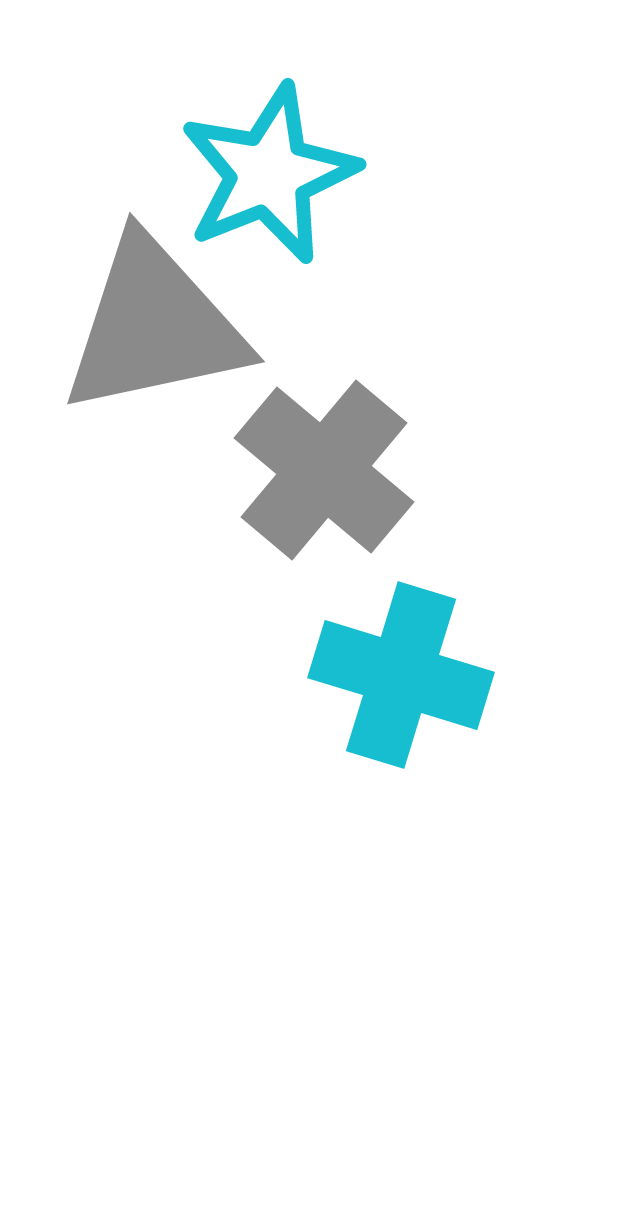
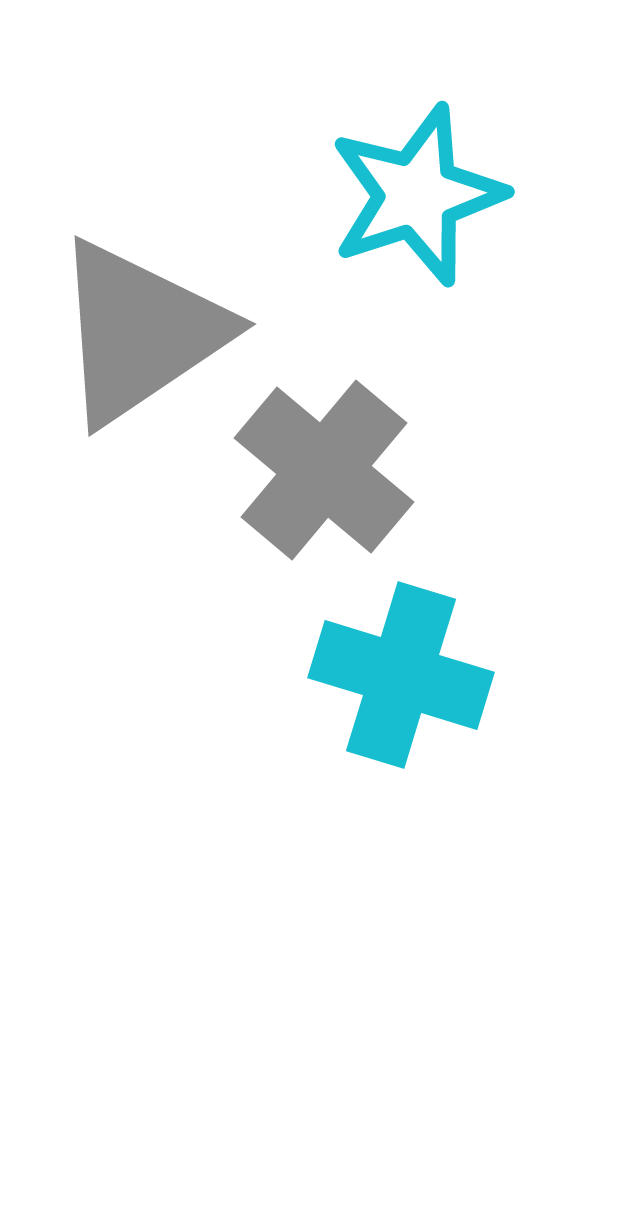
cyan star: moved 148 px right, 21 px down; rotated 4 degrees clockwise
gray triangle: moved 14 px left, 6 px down; rotated 22 degrees counterclockwise
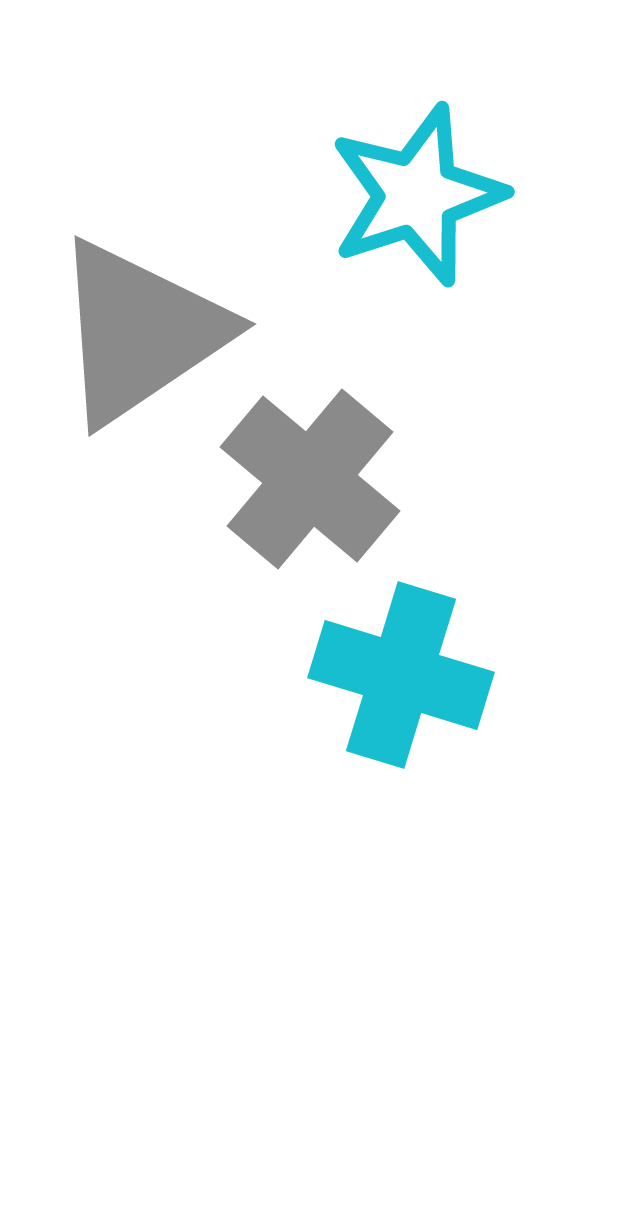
gray cross: moved 14 px left, 9 px down
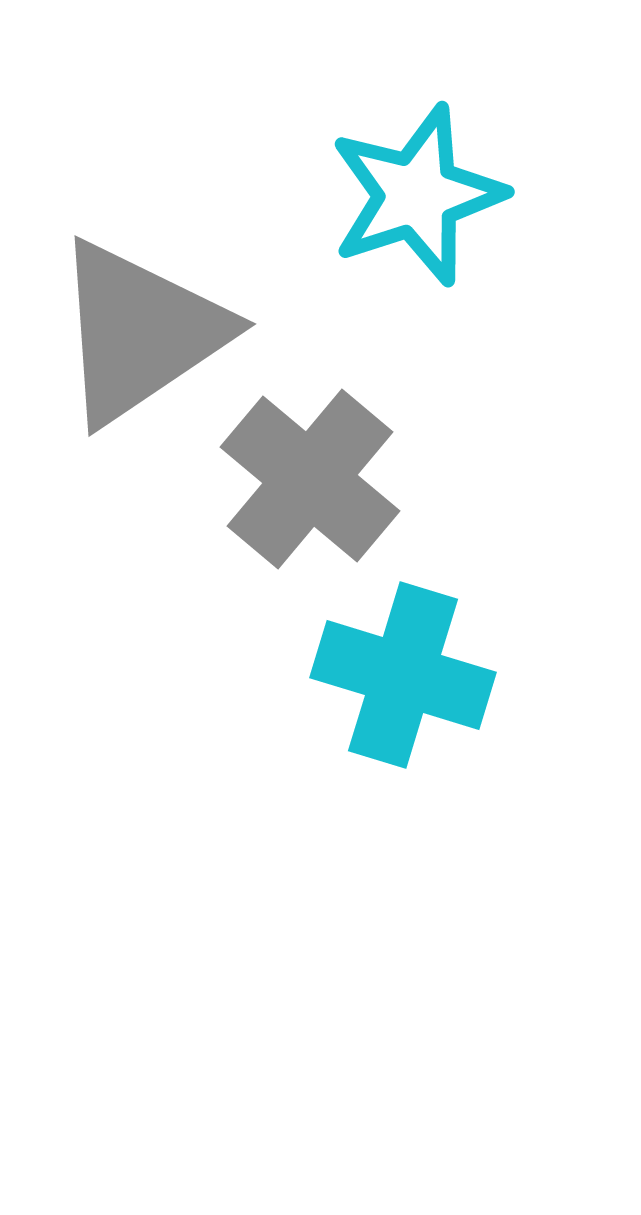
cyan cross: moved 2 px right
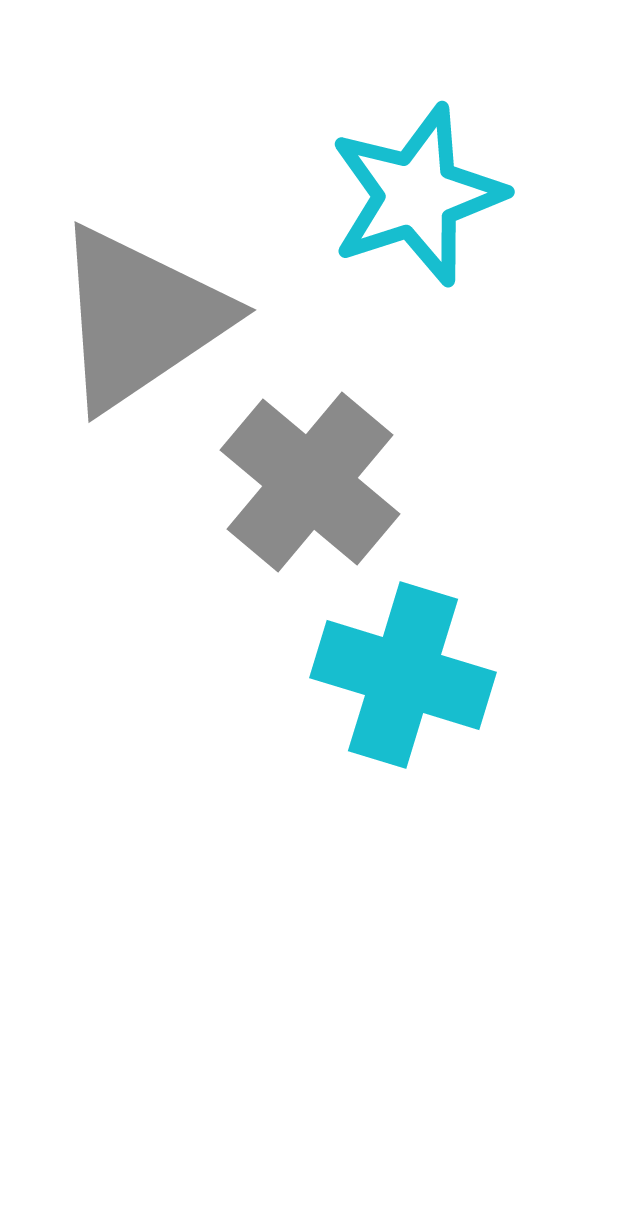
gray triangle: moved 14 px up
gray cross: moved 3 px down
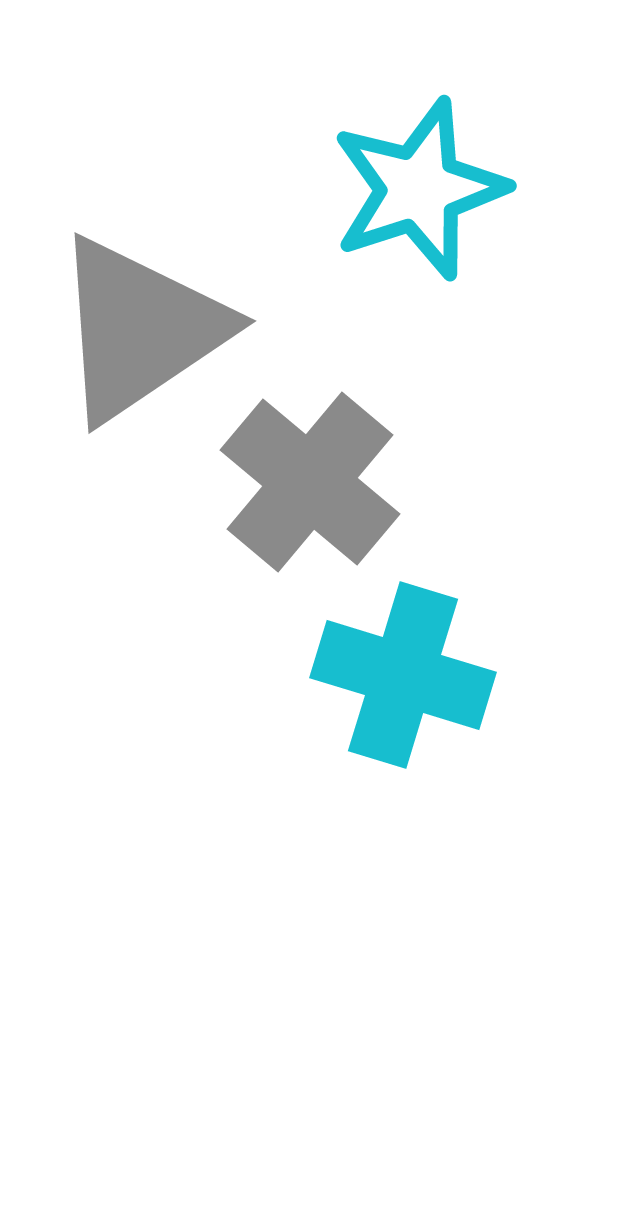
cyan star: moved 2 px right, 6 px up
gray triangle: moved 11 px down
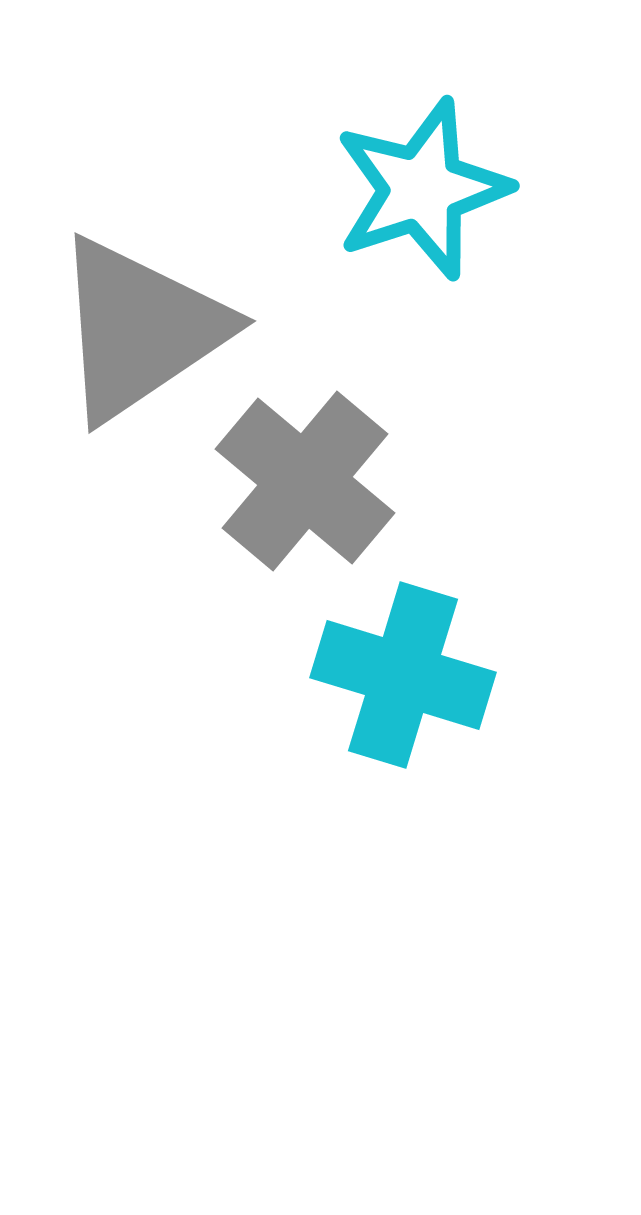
cyan star: moved 3 px right
gray cross: moved 5 px left, 1 px up
